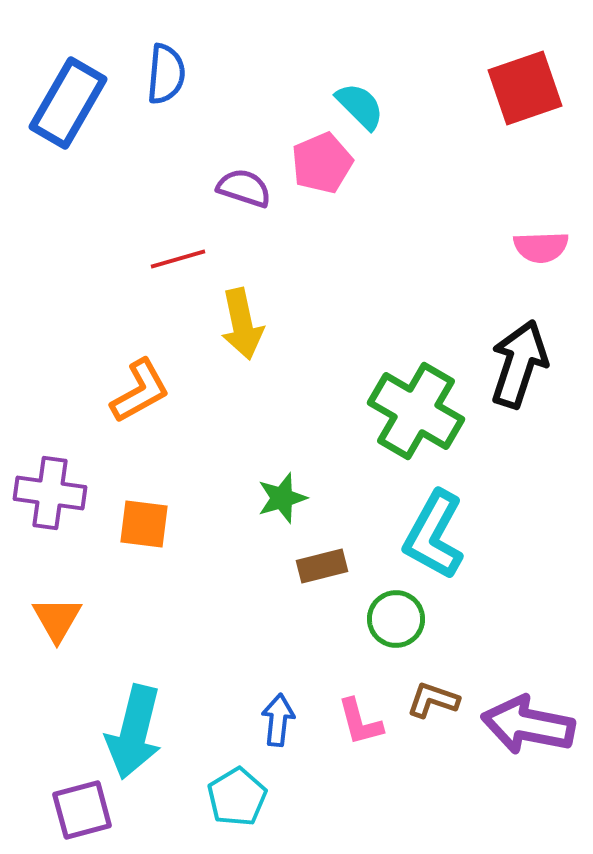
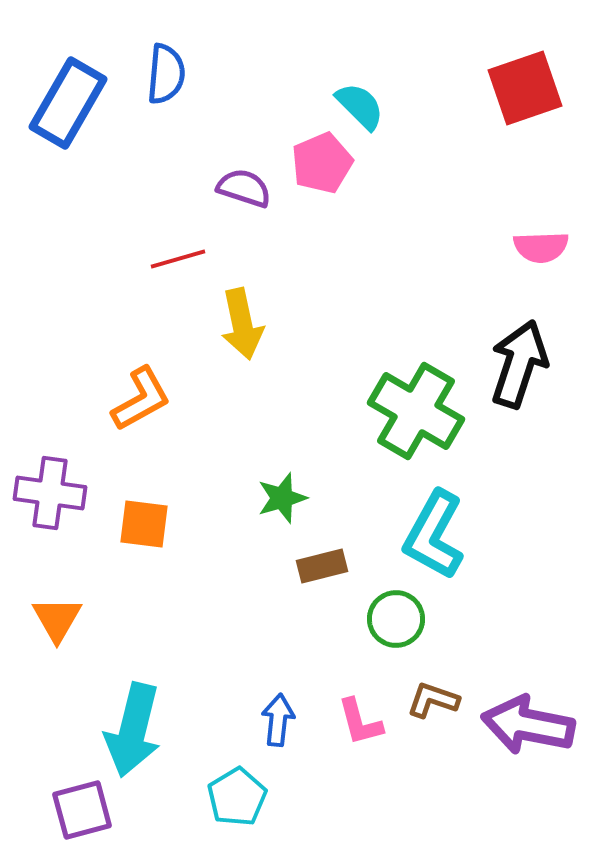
orange L-shape: moved 1 px right, 8 px down
cyan arrow: moved 1 px left, 2 px up
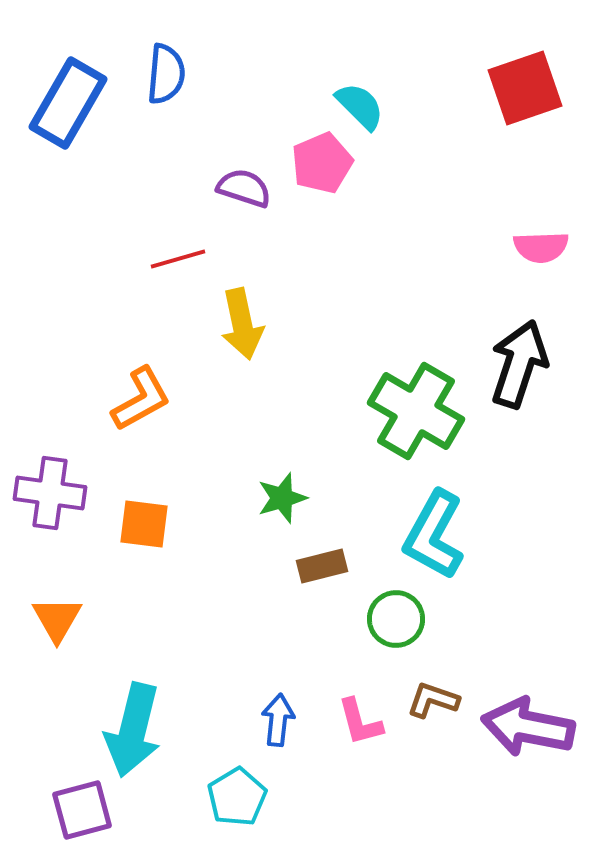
purple arrow: moved 2 px down
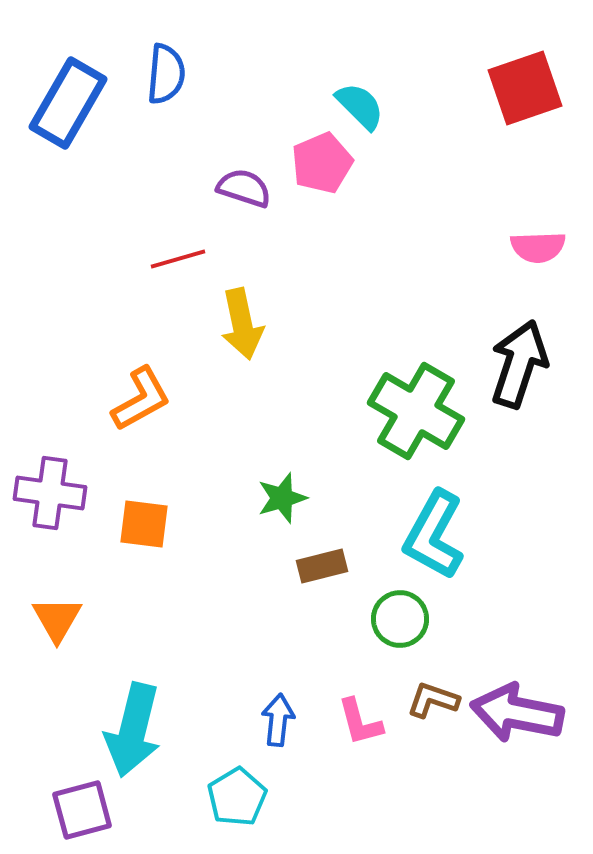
pink semicircle: moved 3 px left
green circle: moved 4 px right
purple arrow: moved 11 px left, 14 px up
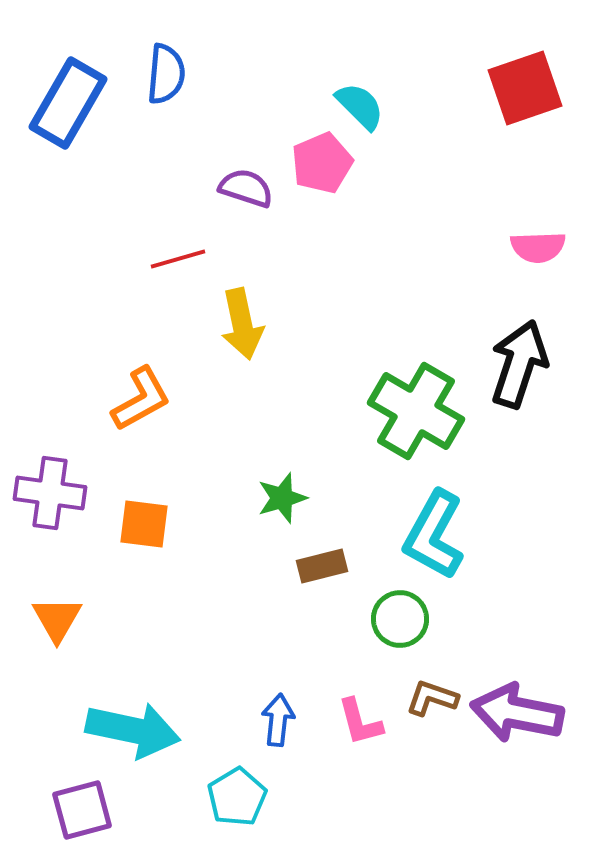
purple semicircle: moved 2 px right
brown L-shape: moved 1 px left, 2 px up
cyan arrow: rotated 92 degrees counterclockwise
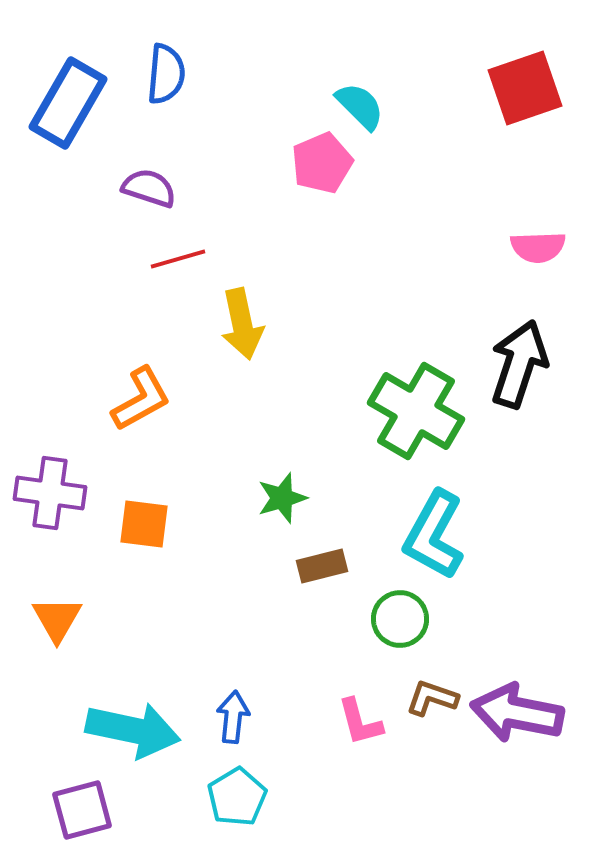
purple semicircle: moved 97 px left
blue arrow: moved 45 px left, 3 px up
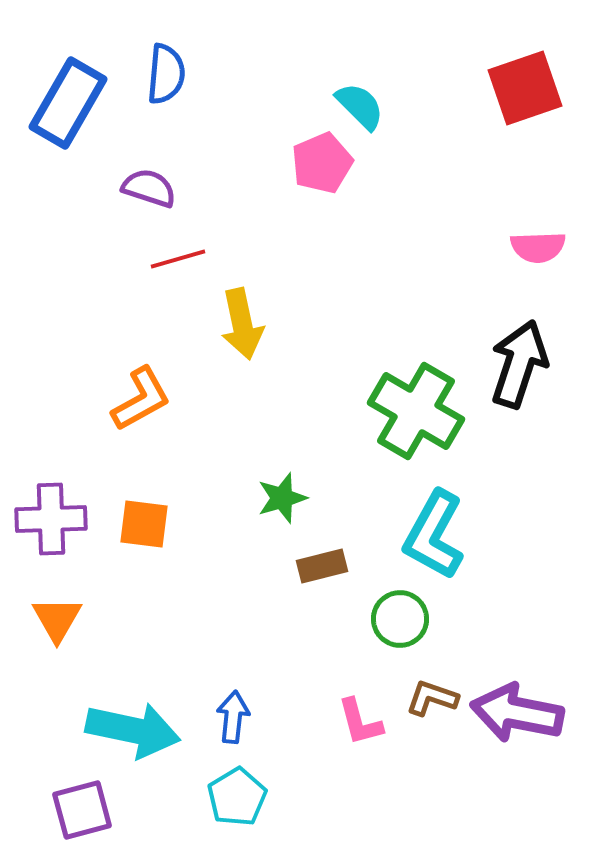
purple cross: moved 1 px right, 26 px down; rotated 10 degrees counterclockwise
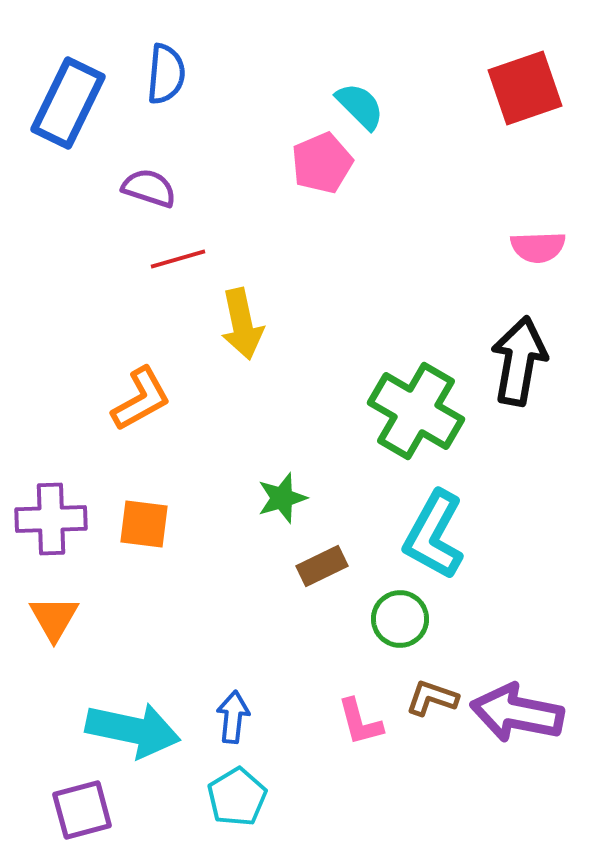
blue rectangle: rotated 4 degrees counterclockwise
black arrow: moved 3 px up; rotated 8 degrees counterclockwise
brown rectangle: rotated 12 degrees counterclockwise
orange triangle: moved 3 px left, 1 px up
